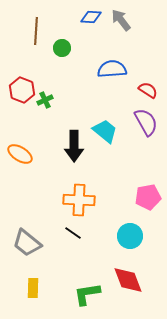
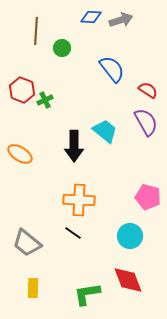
gray arrow: rotated 110 degrees clockwise
blue semicircle: rotated 56 degrees clockwise
pink pentagon: rotated 25 degrees clockwise
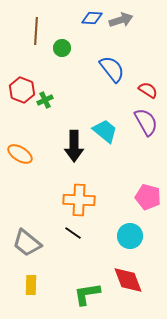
blue diamond: moved 1 px right, 1 px down
yellow rectangle: moved 2 px left, 3 px up
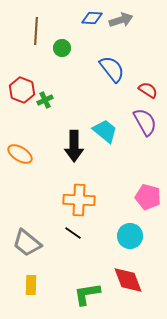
purple semicircle: moved 1 px left
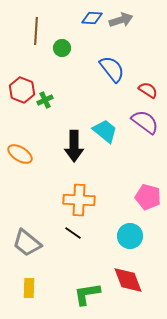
purple semicircle: rotated 24 degrees counterclockwise
yellow rectangle: moved 2 px left, 3 px down
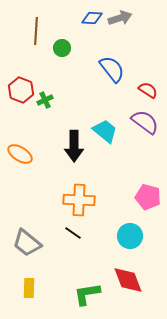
gray arrow: moved 1 px left, 2 px up
red hexagon: moved 1 px left
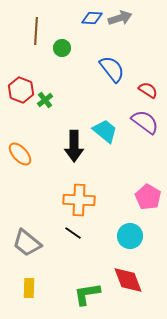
green cross: rotated 14 degrees counterclockwise
orange ellipse: rotated 15 degrees clockwise
pink pentagon: rotated 15 degrees clockwise
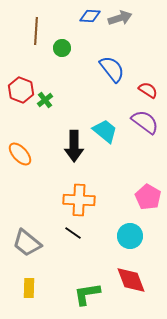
blue diamond: moved 2 px left, 2 px up
red diamond: moved 3 px right
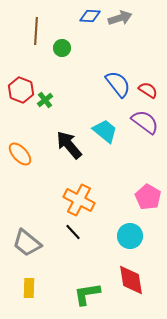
blue semicircle: moved 6 px right, 15 px down
black arrow: moved 5 px left, 1 px up; rotated 140 degrees clockwise
orange cross: rotated 24 degrees clockwise
black line: moved 1 px up; rotated 12 degrees clockwise
red diamond: rotated 12 degrees clockwise
